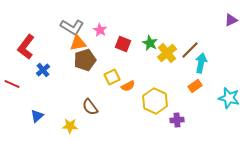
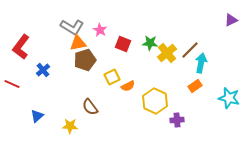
green star: rotated 21 degrees counterclockwise
red L-shape: moved 5 px left
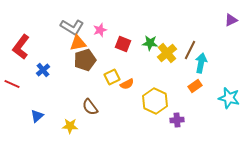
pink star: rotated 24 degrees clockwise
brown line: rotated 18 degrees counterclockwise
orange semicircle: moved 1 px left, 2 px up
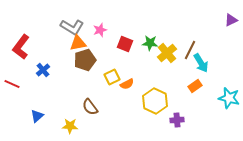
red square: moved 2 px right
cyan arrow: rotated 138 degrees clockwise
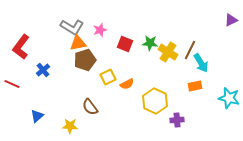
yellow cross: moved 1 px right, 1 px up; rotated 18 degrees counterclockwise
yellow square: moved 4 px left
orange rectangle: rotated 24 degrees clockwise
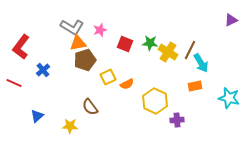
red line: moved 2 px right, 1 px up
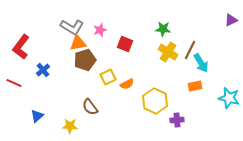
green star: moved 13 px right, 14 px up
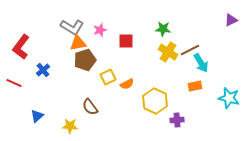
red square: moved 1 px right, 3 px up; rotated 21 degrees counterclockwise
brown line: rotated 36 degrees clockwise
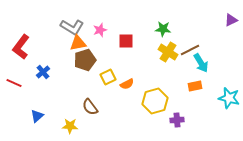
blue cross: moved 2 px down
yellow hexagon: rotated 20 degrees clockwise
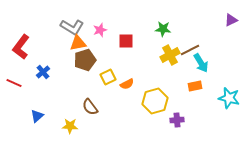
yellow cross: moved 2 px right, 3 px down; rotated 30 degrees clockwise
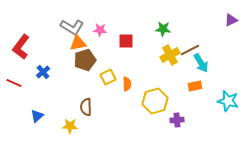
pink star: rotated 24 degrees clockwise
orange semicircle: rotated 64 degrees counterclockwise
cyan star: moved 1 px left, 3 px down
brown semicircle: moved 4 px left; rotated 36 degrees clockwise
